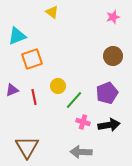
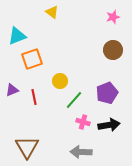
brown circle: moved 6 px up
yellow circle: moved 2 px right, 5 px up
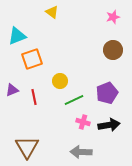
green line: rotated 24 degrees clockwise
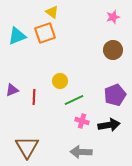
orange square: moved 13 px right, 26 px up
purple pentagon: moved 8 px right, 2 px down
red line: rotated 14 degrees clockwise
pink cross: moved 1 px left, 1 px up
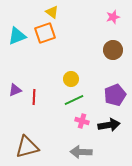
yellow circle: moved 11 px right, 2 px up
purple triangle: moved 3 px right
brown triangle: rotated 45 degrees clockwise
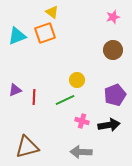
yellow circle: moved 6 px right, 1 px down
green line: moved 9 px left
